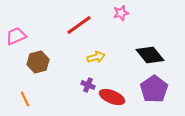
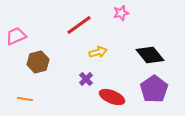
yellow arrow: moved 2 px right, 5 px up
purple cross: moved 2 px left, 6 px up; rotated 24 degrees clockwise
orange line: rotated 56 degrees counterclockwise
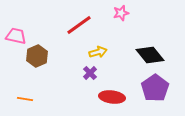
pink trapezoid: rotated 35 degrees clockwise
brown hexagon: moved 1 px left, 6 px up; rotated 10 degrees counterclockwise
purple cross: moved 4 px right, 6 px up
purple pentagon: moved 1 px right, 1 px up
red ellipse: rotated 15 degrees counterclockwise
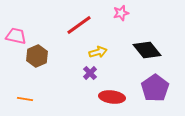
black diamond: moved 3 px left, 5 px up
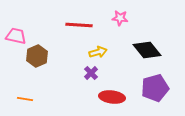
pink star: moved 1 px left, 5 px down; rotated 21 degrees clockwise
red line: rotated 40 degrees clockwise
purple cross: moved 1 px right
purple pentagon: rotated 20 degrees clockwise
